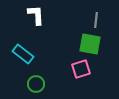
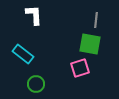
white L-shape: moved 2 px left
pink square: moved 1 px left, 1 px up
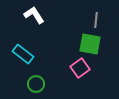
white L-shape: rotated 30 degrees counterclockwise
pink square: rotated 18 degrees counterclockwise
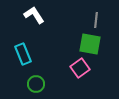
cyan rectangle: rotated 30 degrees clockwise
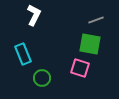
white L-shape: rotated 60 degrees clockwise
gray line: rotated 63 degrees clockwise
pink square: rotated 36 degrees counterclockwise
green circle: moved 6 px right, 6 px up
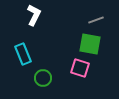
green circle: moved 1 px right
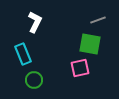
white L-shape: moved 1 px right, 7 px down
gray line: moved 2 px right
pink square: rotated 30 degrees counterclockwise
green circle: moved 9 px left, 2 px down
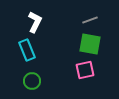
gray line: moved 8 px left
cyan rectangle: moved 4 px right, 4 px up
pink square: moved 5 px right, 2 px down
green circle: moved 2 px left, 1 px down
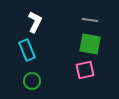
gray line: rotated 28 degrees clockwise
